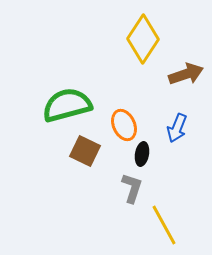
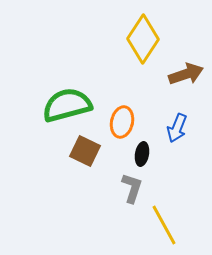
orange ellipse: moved 2 px left, 3 px up; rotated 36 degrees clockwise
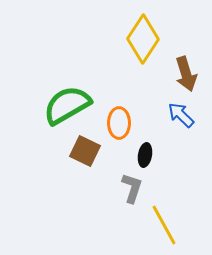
brown arrow: rotated 92 degrees clockwise
green semicircle: rotated 15 degrees counterclockwise
orange ellipse: moved 3 px left, 1 px down; rotated 12 degrees counterclockwise
blue arrow: moved 4 px right, 13 px up; rotated 112 degrees clockwise
black ellipse: moved 3 px right, 1 px down
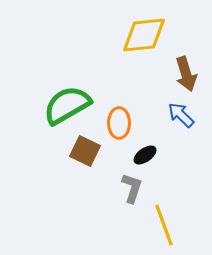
yellow diamond: moved 1 px right, 4 px up; rotated 51 degrees clockwise
black ellipse: rotated 45 degrees clockwise
yellow line: rotated 9 degrees clockwise
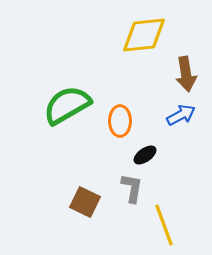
brown arrow: rotated 8 degrees clockwise
blue arrow: rotated 108 degrees clockwise
orange ellipse: moved 1 px right, 2 px up
brown square: moved 51 px down
gray L-shape: rotated 8 degrees counterclockwise
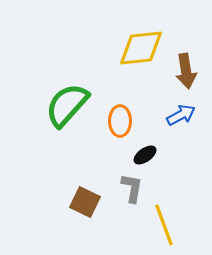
yellow diamond: moved 3 px left, 13 px down
brown arrow: moved 3 px up
green semicircle: rotated 18 degrees counterclockwise
